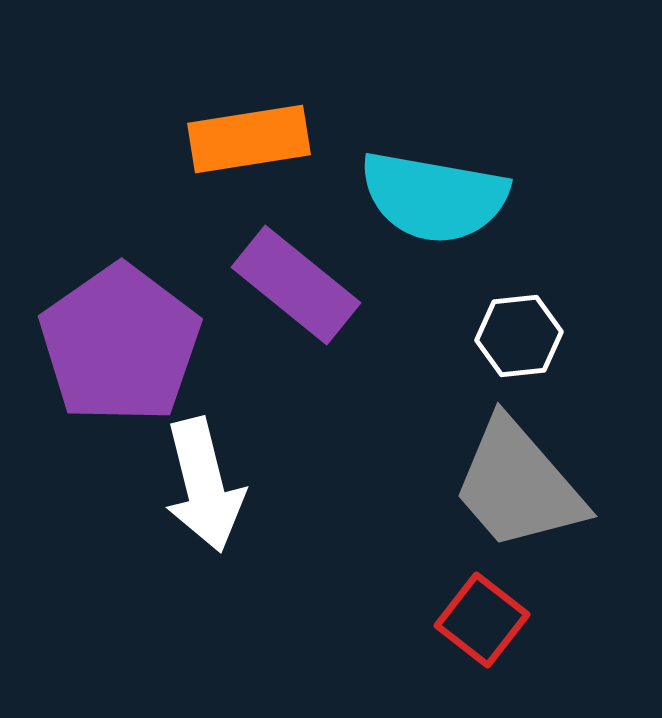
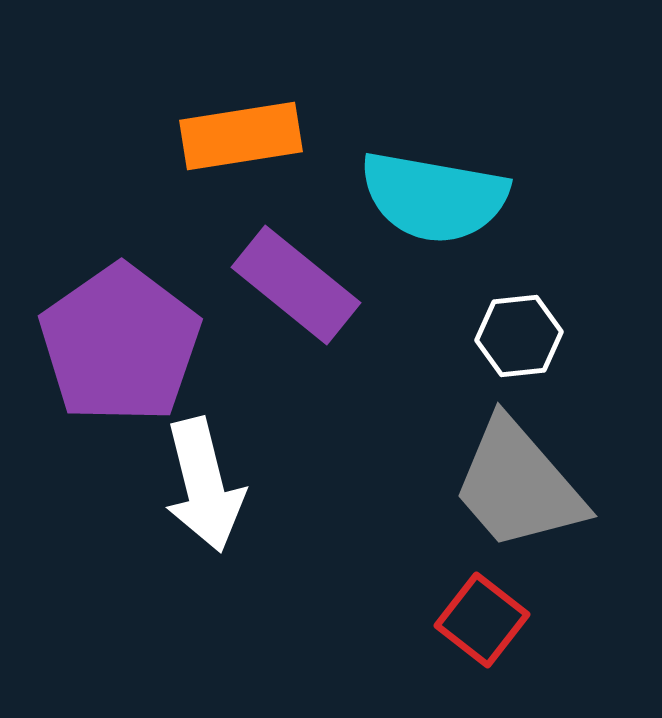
orange rectangle: moved 8 px left, 3 px up
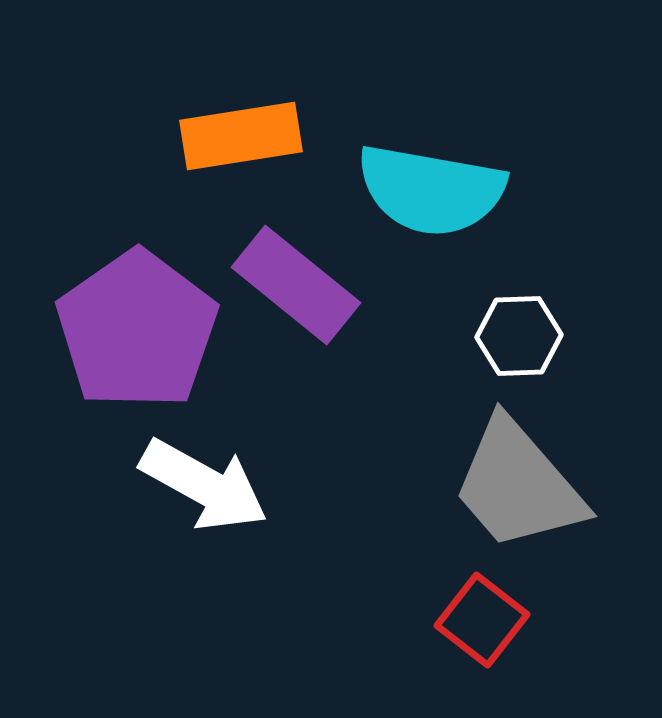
cyan semicircle: moved 3 px left, 7 px up
white hexagon: rotated 4 degrees clockwise
purple pentagon: moved 17 px right, 14 px up
white arrow: rotated 47 degrees counterclockwise
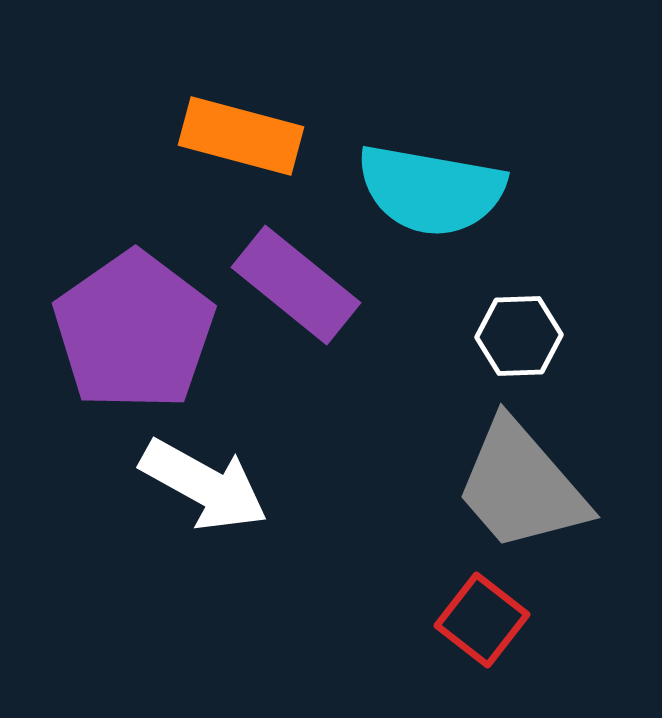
orange rectangle: rotated 24 degrees clockwise
purple pentagon: moved 3 px left, 1 px down
gray trapezoid: moved 3 px right, 1 px down
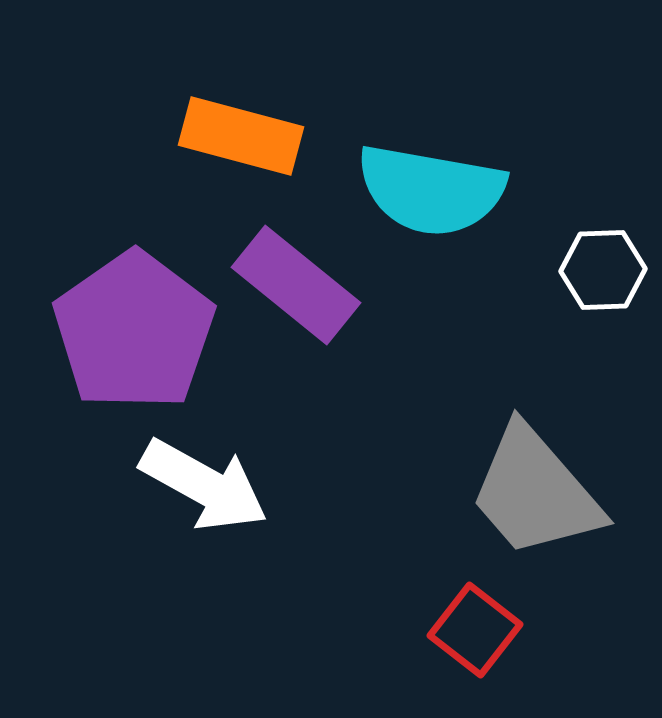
white hexagon: moved 84 px right, 66 px up
gray trapezoid: moved 14 px right, 6 px down
red square: moved 7 px left, 10 px down
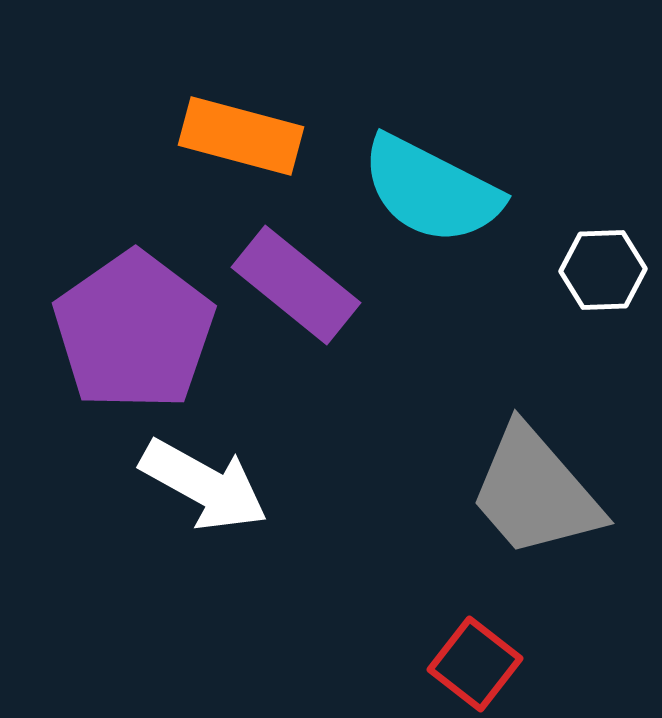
cyan semicircle: rotated 17 degrees clockwise
red square: moved 34 px down
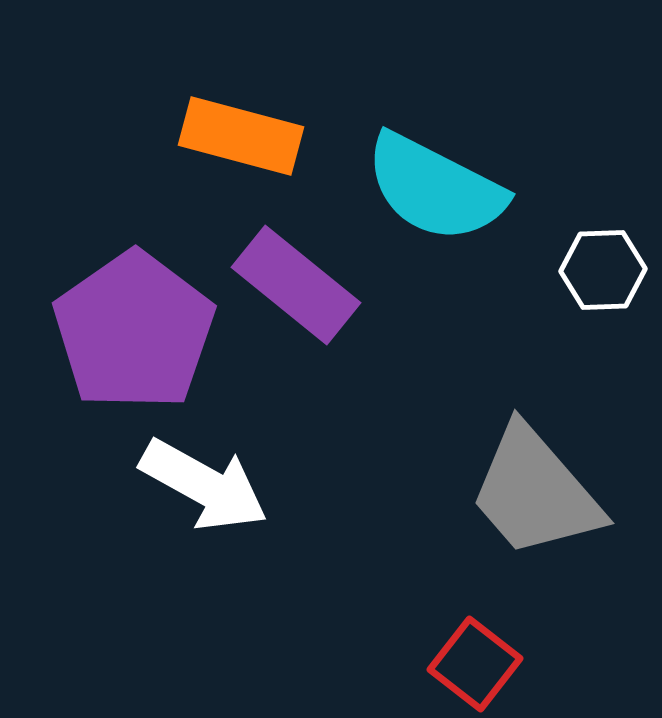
cyan semicircle: moved 4 px right, 2 px up
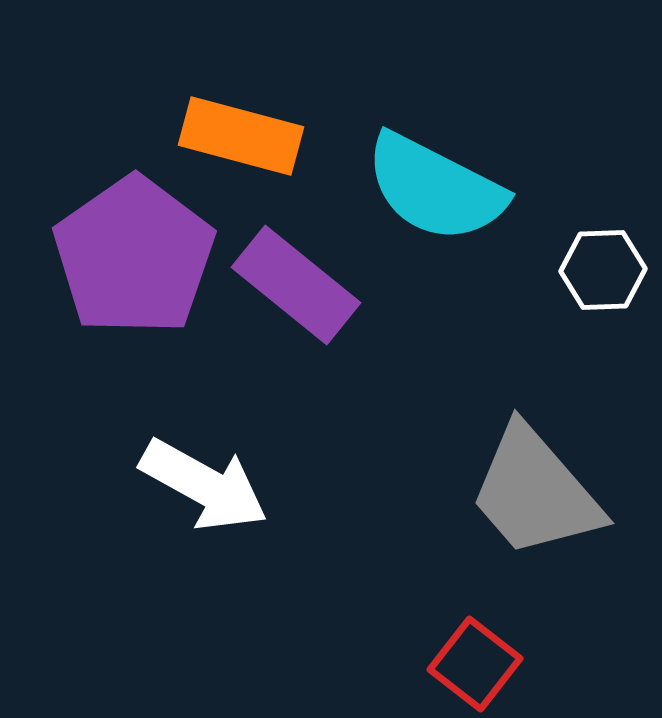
purple pentagon: moved 75 px up
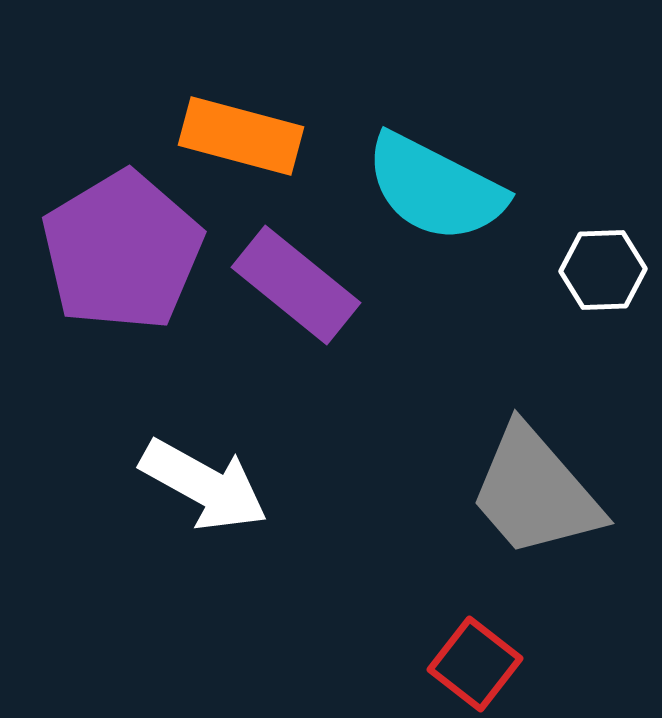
purple pentagon: moved 12 px left, 5 px up; rotated 4 degrees clockwise
